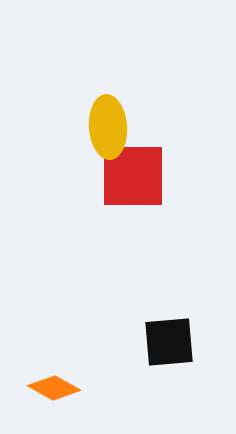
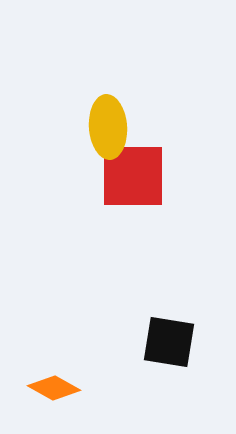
black square: rotated 14 degrees clockwise
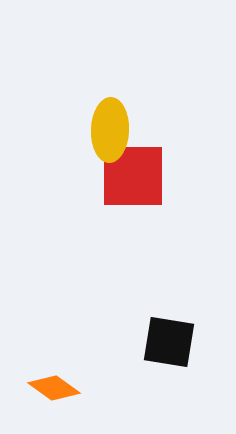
yellow ellipse: moved 2 px right, 3 px down; rotated 6 degrees clockwise
orange diamond: rotated 6 degrees clockwise
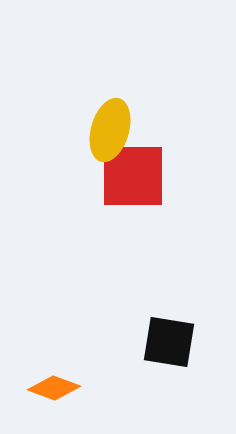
yellow ellipse: rotated 14 degrees clockwise
orange diamond: rotated 15 degrees counterclockwise
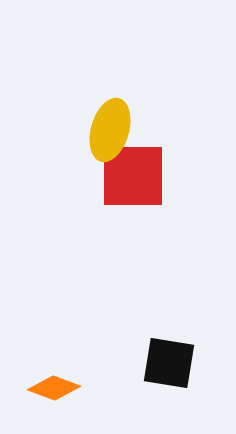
black square: moved 21 px down
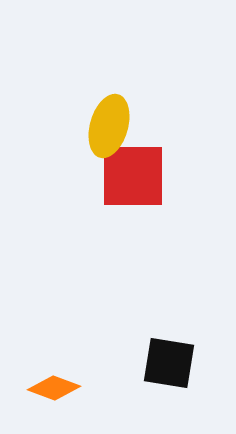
yellow ellipse: moved 1 px left, 4 px up
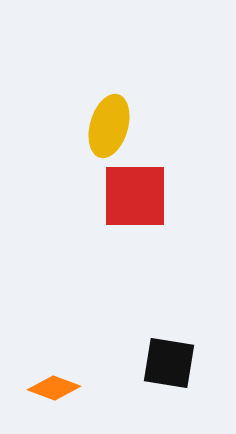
red square: moved 2 px right, 20 px down
